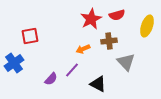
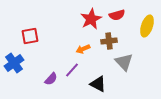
gray triangle: moved 2 px left
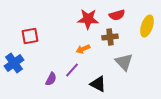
red star: moved 3 px left; rotated 30 degrees clockwise
brown cross: moved 1 px right, 4 px up
purple semicircle: rotated 16 degrees counterclockwise
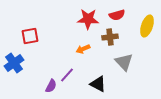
purple line: moved 5 px left, 5 px down
purple semicircle: moved 7 px down
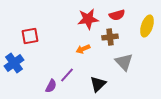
red star: rotated 10 degrees counterclockwise
black triangle: rotated 48 degrees clockwise
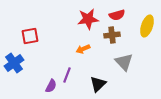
brown cross: moved 2 px right, 2 px up
purple line: rotated 21 degrees counterclockwise
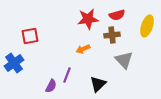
gray triangle: moved 2 px up
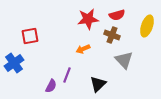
brown cross: rotated 28 degrees clockwise
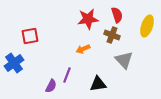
red semicircle: rotated 91 degrees counterclockwise
black triangle: rotated 36 degrees clockwise
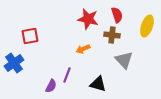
red star: rotated 20 degrees clockwise
brown cross: rotated 14 degrees counterclockwise
black triangle: rotated 24 degrees clockwise
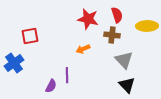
yellow ellipse: rotated 70 degrees clockwise
purple line: rotated 21 degrees counterclockwise
black triangle: moved 29 px right, 1 px down; rotated 30 degrees clockwise
